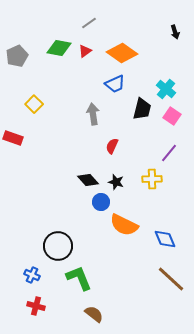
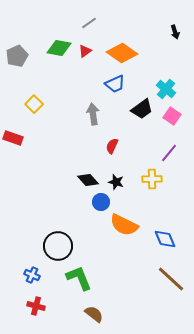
black trapezoid: rotated 40 degrees clockwise
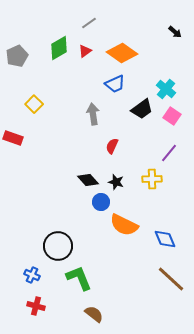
black arrow: rotated 32 degrees counterclockwise
green diamond: rotated 40 degrees counterclockwise
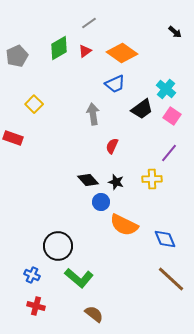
green L-shape: rotated 152 degrees clockwise
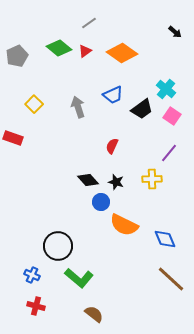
green diamond: rotated 70 degrees clockwise
blue trapezoid: moved 2 px left, 11 px down
gray arrow: moved 15 px left, 7 px up; rotated 10 degrees counterclockwise
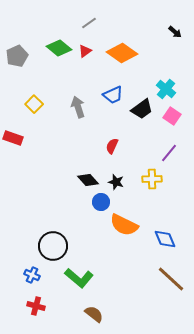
black circle: moved 5 px left
